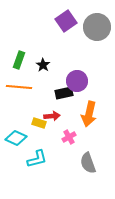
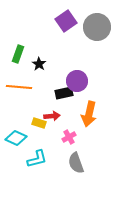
green rectangle: moved 1 px left, 6 px up
black star: moved 4 px left, 1 px up
gray semicircle: moved 12 px left
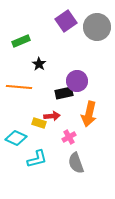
green rectangle: moved 3 px right, 13 px up; rotated 48 degrees clockwise
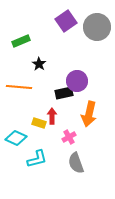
red arrow: rotated 84 degrees counterclockwise
